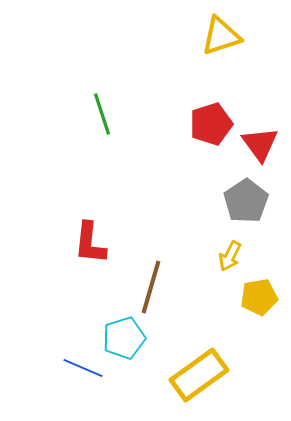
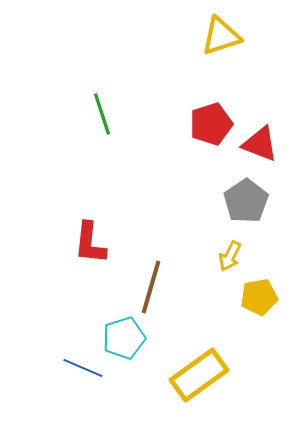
red triangle: rotated 33 degrees counterclockwise
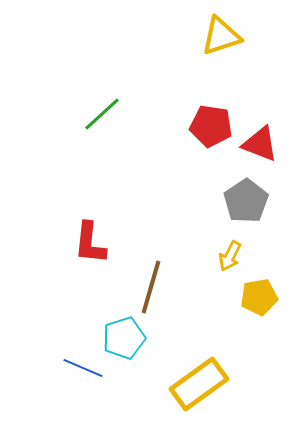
green line: rotated 66 degrees clockwise
red pentagon: moved 2 px down; rotated 27 degrees clockwise
yellow rectangle: moved 9 px down
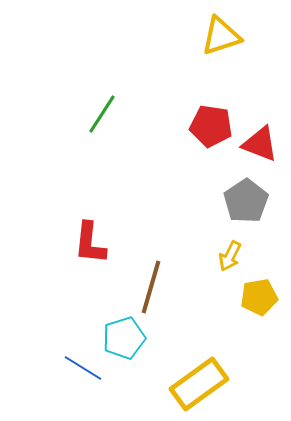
green line: rotated 15 degrees counterclockwise
blue line: rotated 9 degrees clockwise
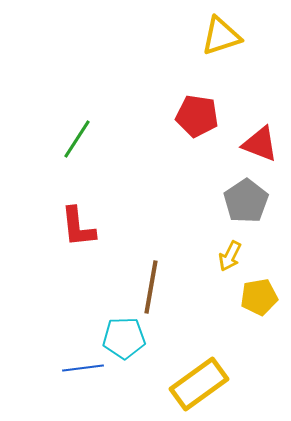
green line: moved 25 px left, 25 px down
red pentagon: moved 14 px left, 10 px up
red L-shape: moved 12 px left, 16 px up; rotated 12 degrees counterclockwise
brown line: rotated 6 degrees counterclockwise
cyan pentagon: rotated 15 degrees clockwise
blue line: rotated 39 degrees counterclockwise
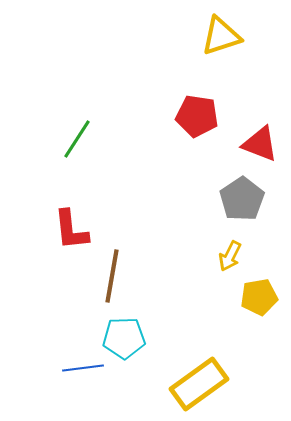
gray pentagon: moved 4 px left, 2 px up
red L-shape: moved 7 px left, 3 px down
brown line: moved 39 px left, 11 px up
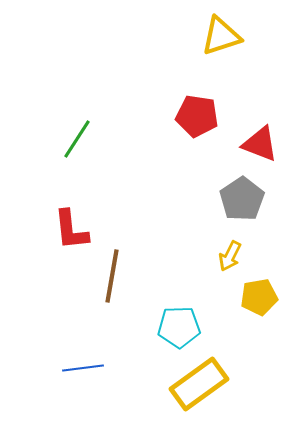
cyan pentagon: moved 55 px right, 11 px up
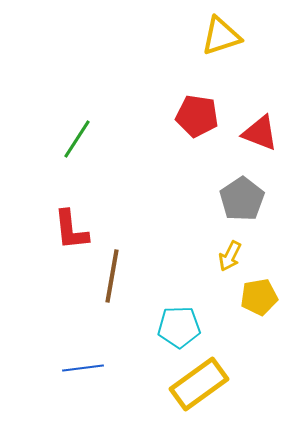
red triangle: moved 11 px up
